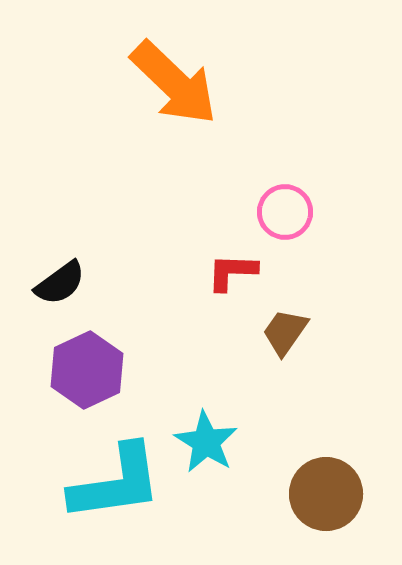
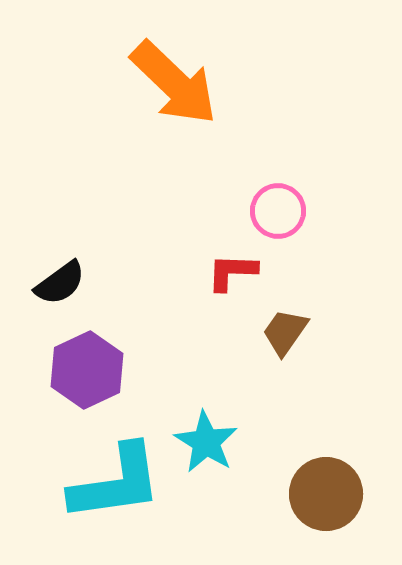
pink circle: moved 7 px left, 1 px up
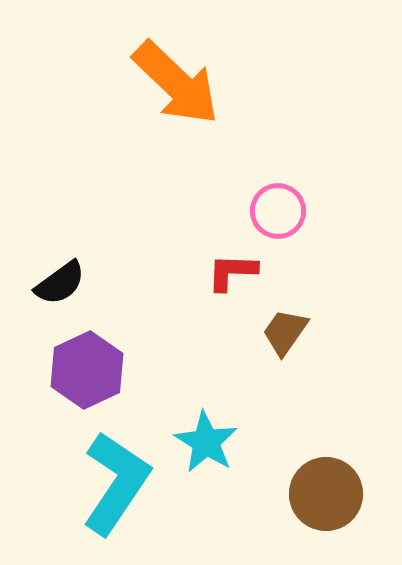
orange arrow: moved 2 px right
cyan L-shape: rotated 48 degrees counterclockwise
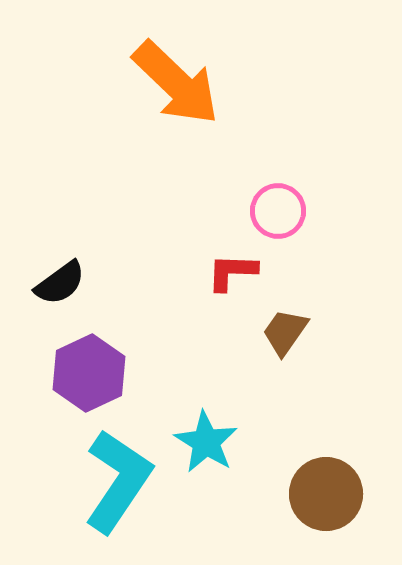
purple hexagon: moved 2 px right, 3 px down
cyan L-shape: moved 2 px right, 2 px up
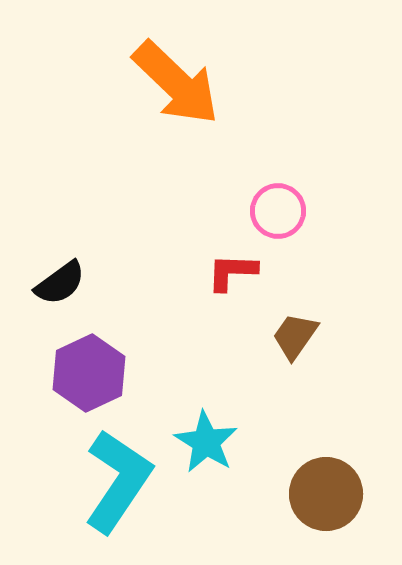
brown trapezoid: moved 10 px right, 4 px down
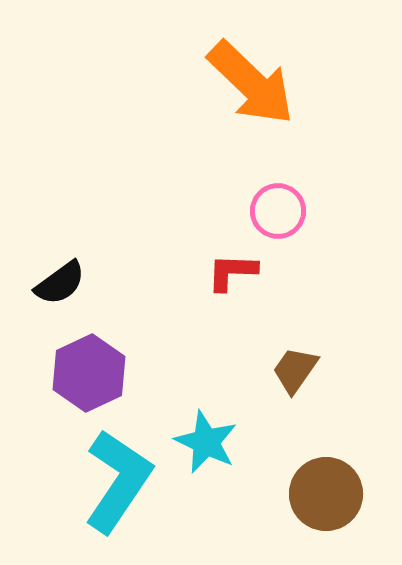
orange arrow: moved 75 px right
brown trapezoid: moved 34 px down
cyan star: rotated 6 degrees counterclockwise
